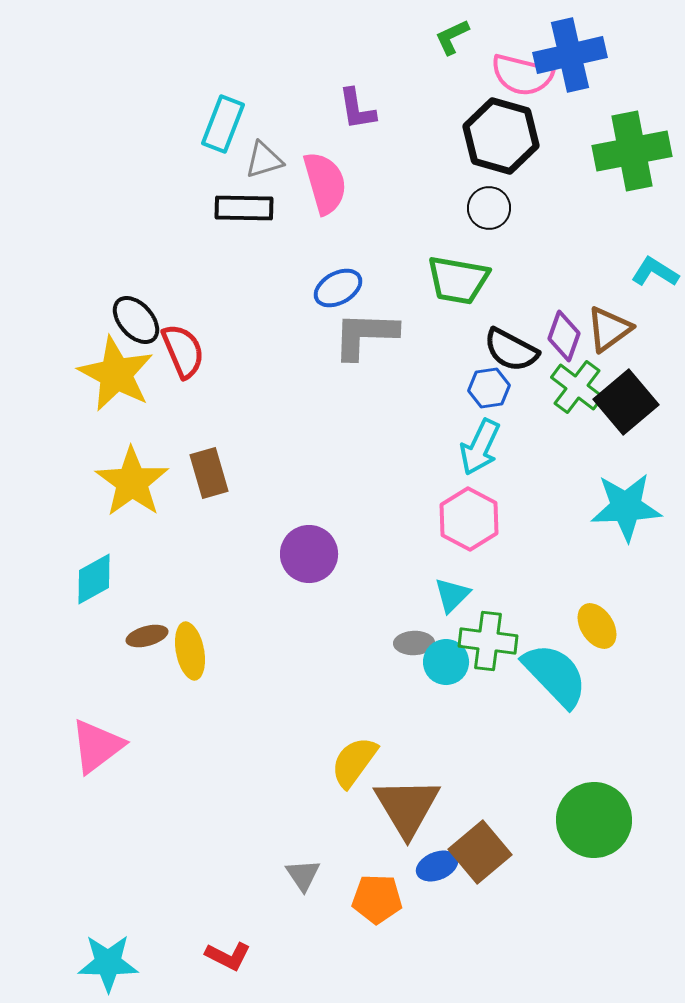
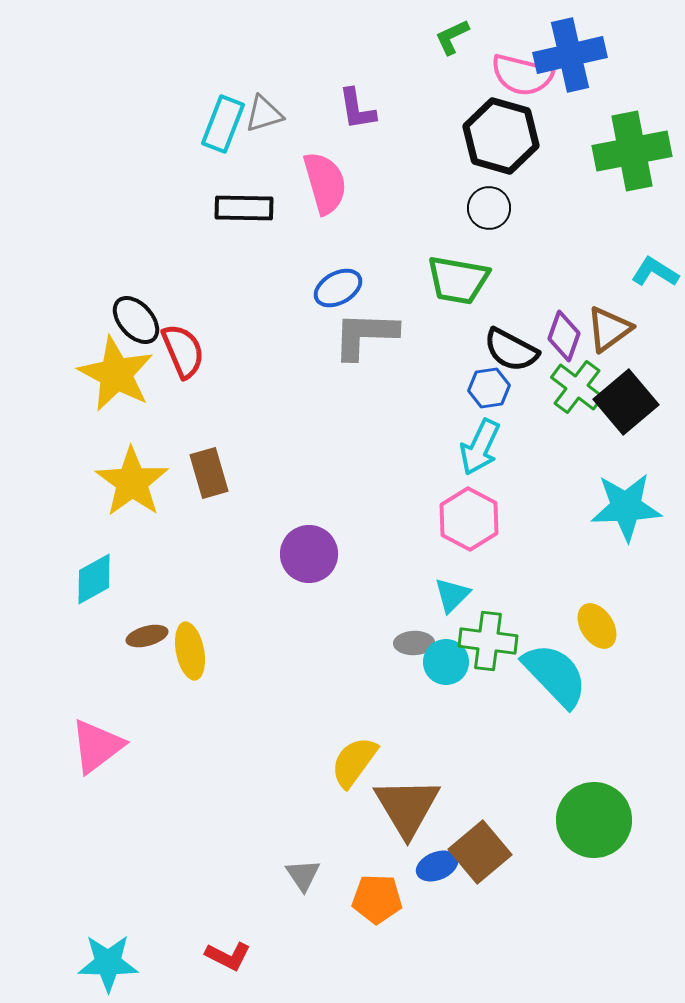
gray triangle at (264, 160): moved 46 px up
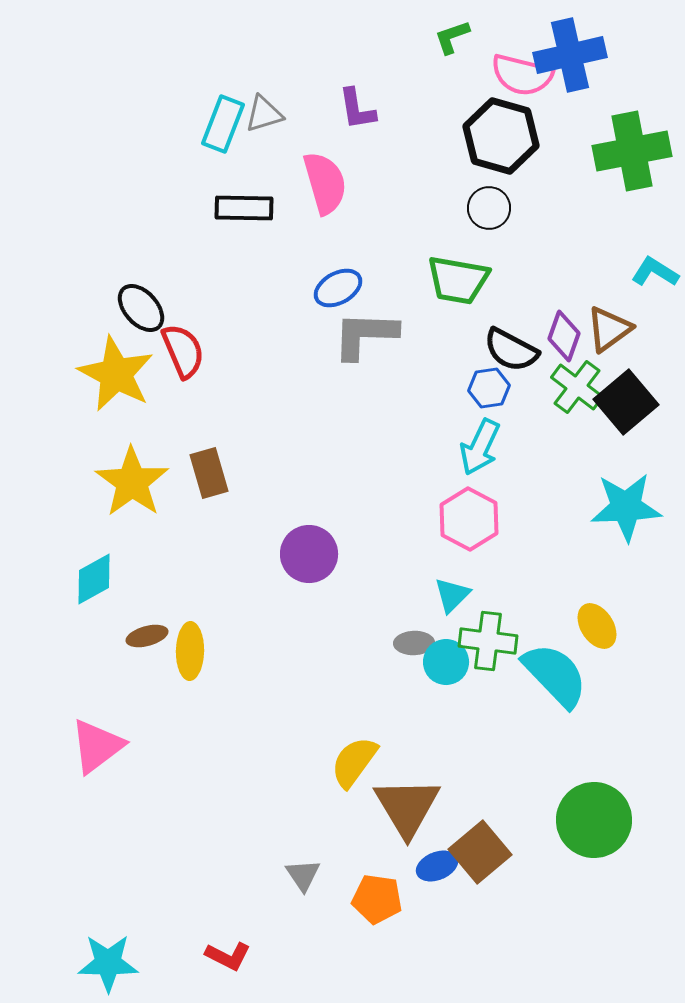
green L-shape at (452, 37): rotated 6 degrees clockwise
black ellipse at (136, 320): moved 5 px right, 12 px up
yellow ellipse at (190, 651): rotated 12 degrees clockwise
orange pentagon at (377, 899): rotated 6 degrees clockwise
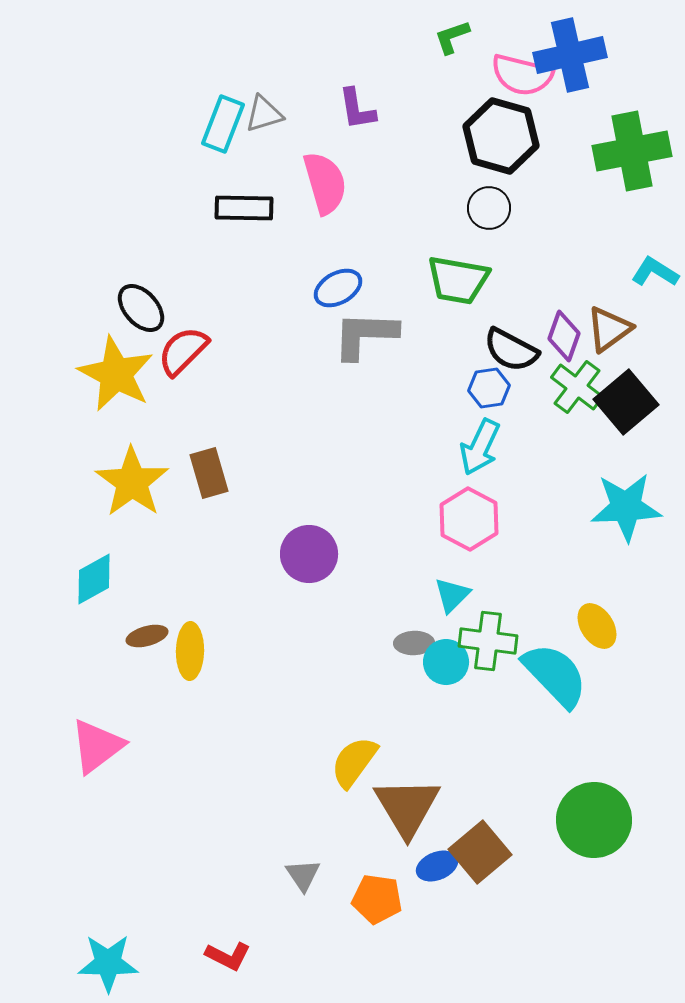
red semicircle at (183, 351): rotated 112 degrees counterclockwise
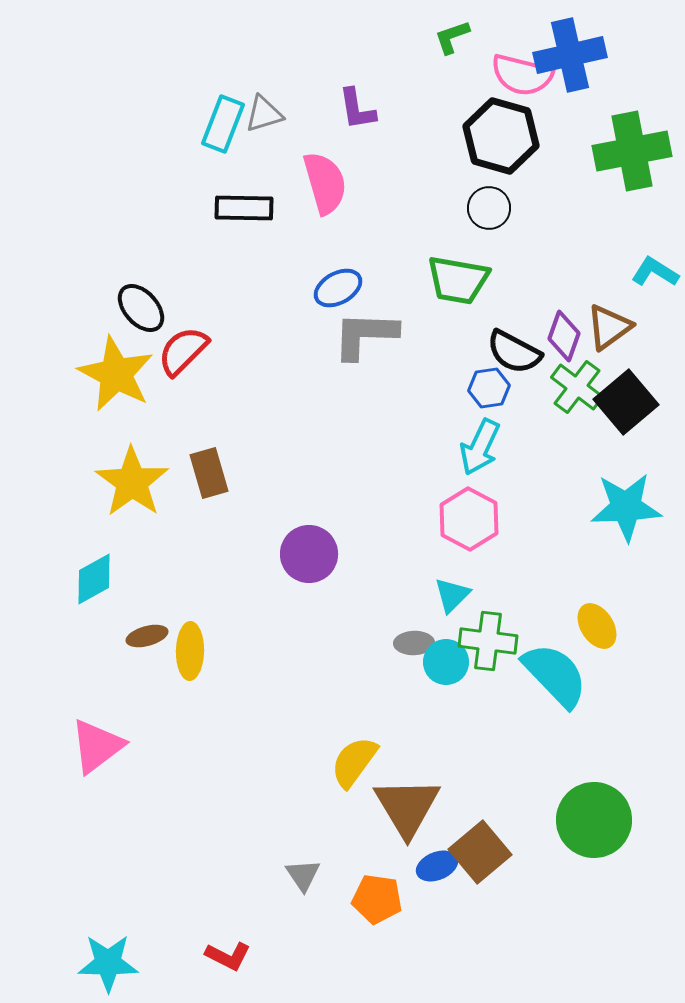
brown triangle at (609, 329): moved 2 px up
black semicircle at (511, 350): moved 3 px right, 2 px down
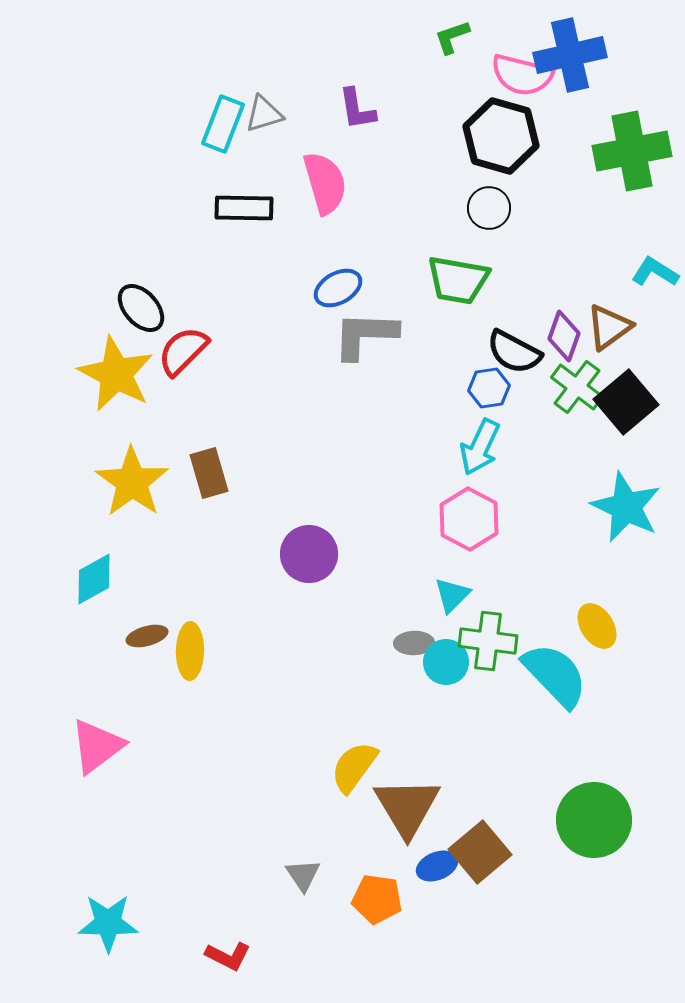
cyan star at (626, 507): rotated 28 degrees clockwise
yellow semicircle at (354, 762): moved 5 px down
cyan star at (108, 963): moved 40 px up
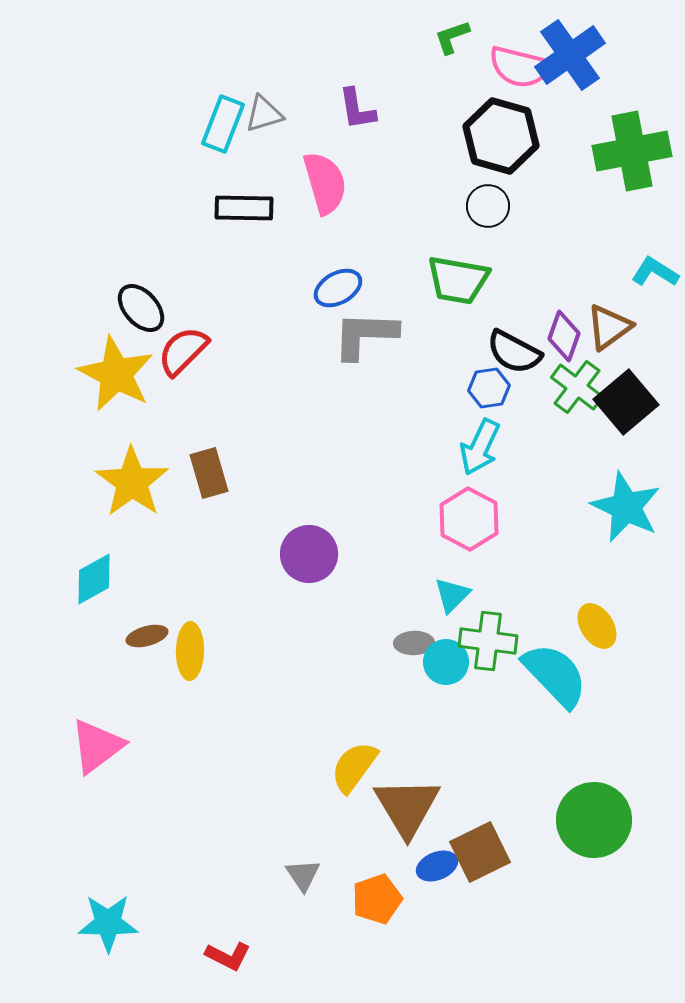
blue cross at (570, 55): rotated 22 degrees counterclockwise
pink semicircle at (522, 75): moved 2 px left, 8 px up
black circle at (489, 208): moved 1 px left, 2 px up
brown square at (480, 852): rotated 14 degrees clockwise
orange pentagon at (377, 899): rotated 27 degrees counterclockwise
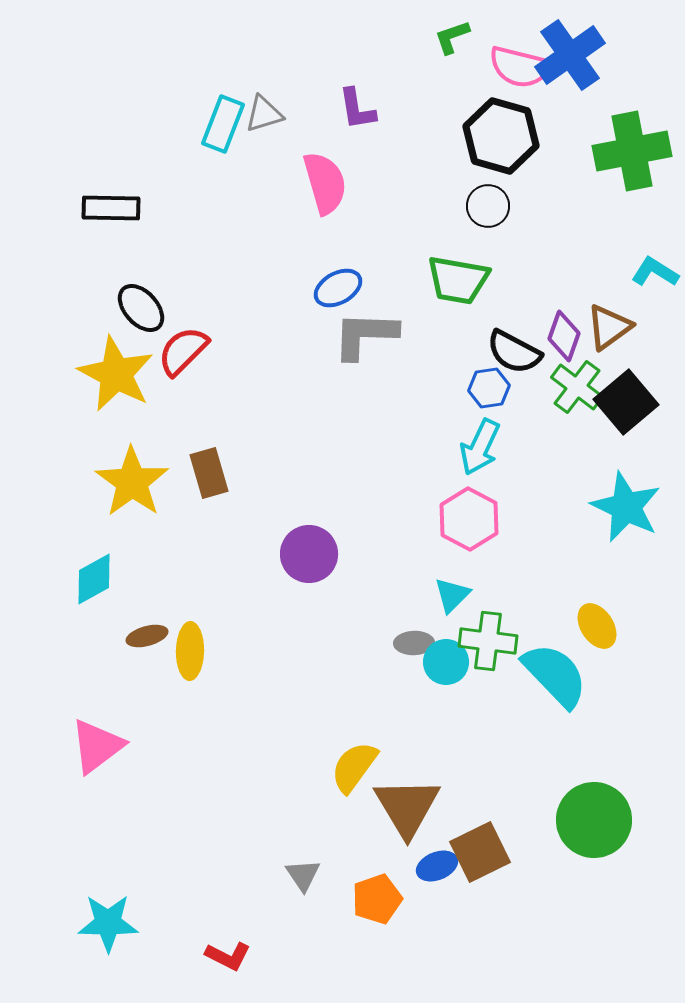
black rectangle at (244, 208): moved 133 px left
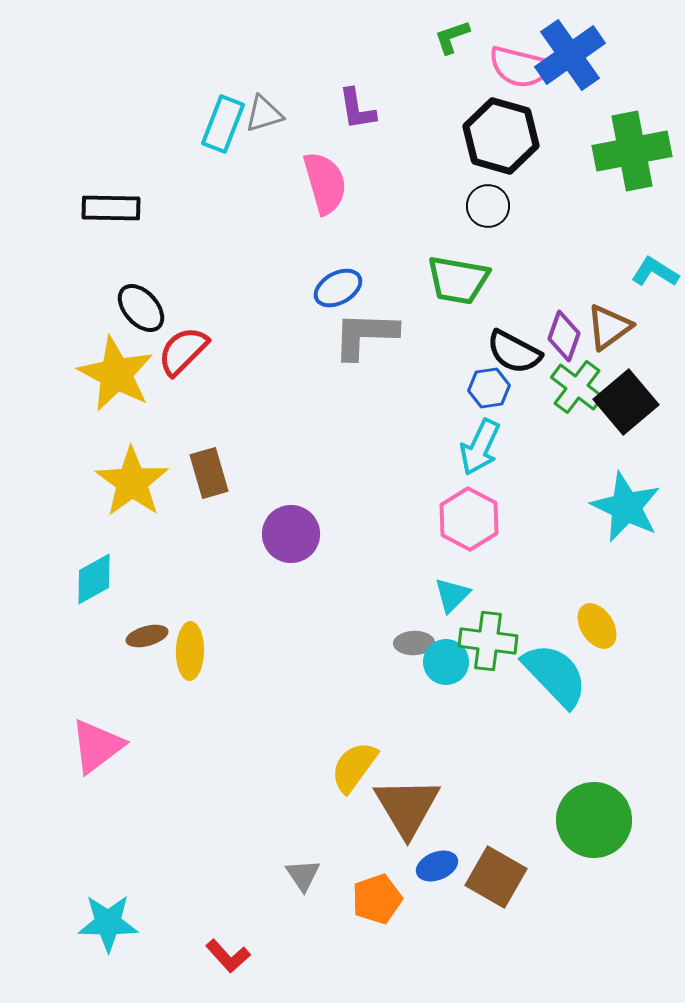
purple circle at (309, 554): moved 18 px left, 20 px up
brown square at (480, 852): moved 16 px right, 25 px down; rotated 34 degrees counterclockwise
red L-shape at (228, 956): rotated 21 degrees clockwise
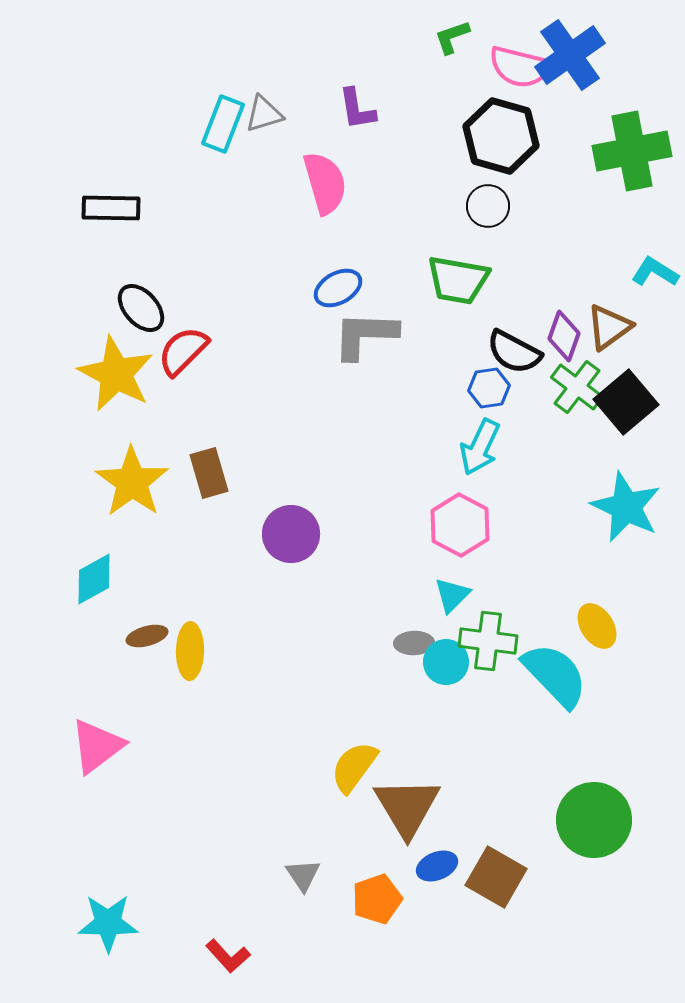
pink hexagon at (469, 519): moved 9 px left, 6 px down
